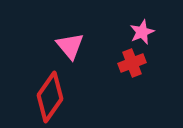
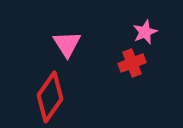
pink star: moved 3 px right
pink triangle: moved 3 px left, 2 px up; rotated 8 degrees clockwise
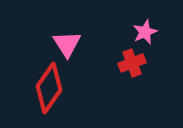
red diamond: moved 1 px left, 9 px up
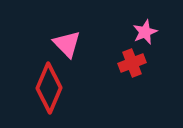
pink triangle: rotated 12 degrees counterclockwise
red diamond: rotated 12 degrees counterclockwise
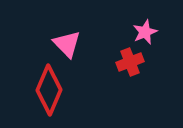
red cross: moved 2 px left, 1 px up
red diamond: moved 2 px down
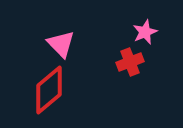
pink triangle: moved 6 px left
red diamond: rotated 27 degrees clockwise
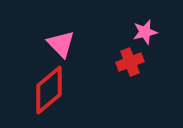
pink star: rotated 10 degrees clockwise
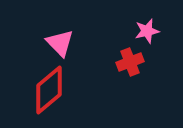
pink star: moved 2 px right, 1 px up
pink triangle: moved 1 px left, 1 px up
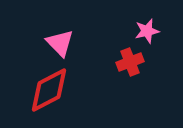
red diamond: rotated 12 degrees clockwise
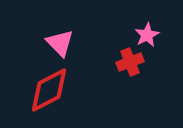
pink star: moved 4 px down; rotated 15 degrees counterclockwise
